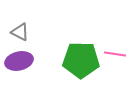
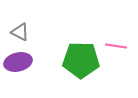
pink line: moved 1 px right, 8 px up
purple ellipse: moved 1 px left, 1 px down
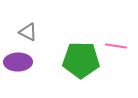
gray triangle: moved 8 px right
purple ellipse: rotated 12 degrees clockwise
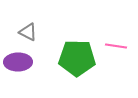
green pentagon: moved 4 px left, 2 px up
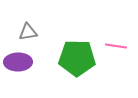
gray triangle: rotated 36 degrees counterclockwise
